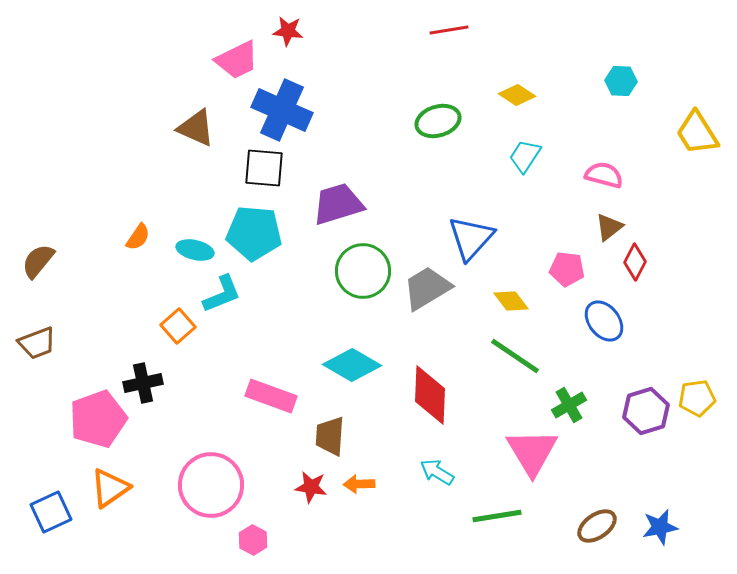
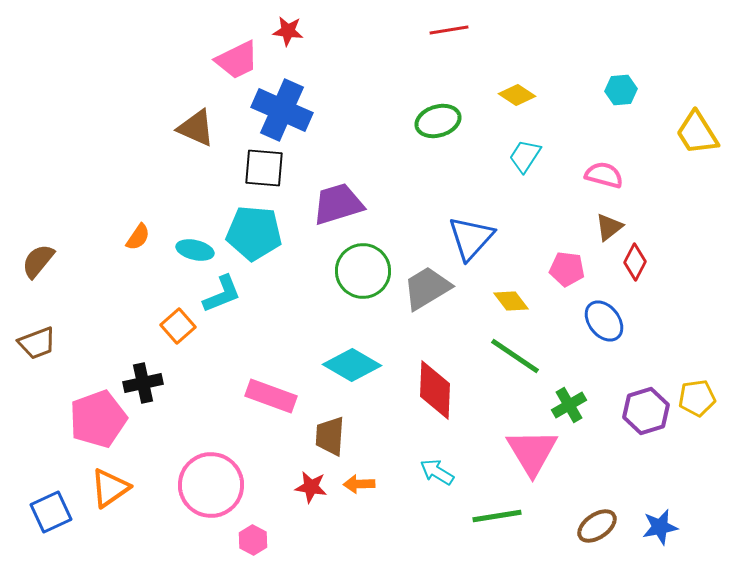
cyan hexagon at (621, 81): moved 9 px down; rotated 8 degrees counterclockwise
red diamond at (430, 395): moved 5 px right, 5 px up
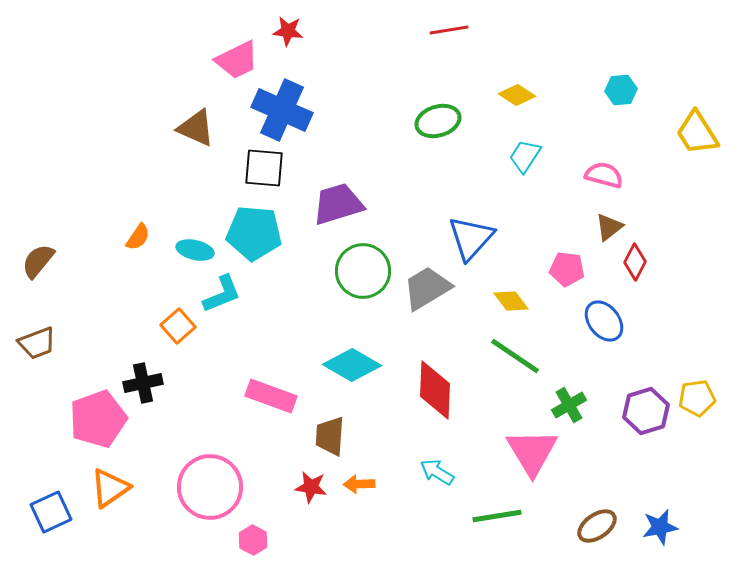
pink circle at (211, 485): moved 1 px left, 2 px down
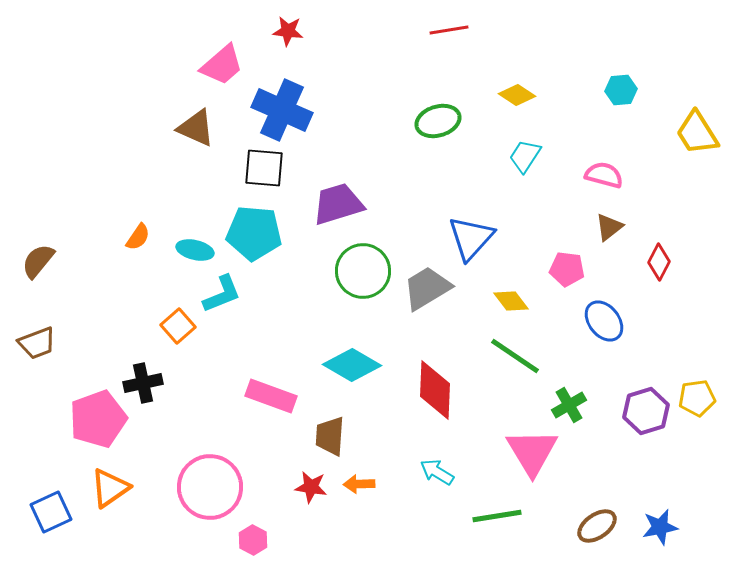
pink trapezoid at (237, 60): moved 15 px left, 5 px down; rotated 15 degrees counterclockwise
red diamond at (635, 262): moved 24 px right
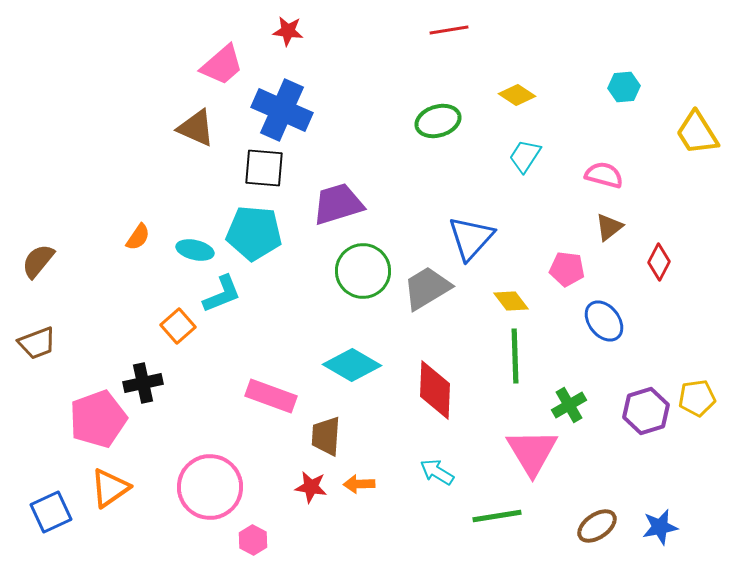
cyan hexagon at (621, 90): moved 3 px right, 3 px up
green line at (515, 356): rotated 54 degrees clockwise
brown trapezoid at (330, 436): moved 4 px left
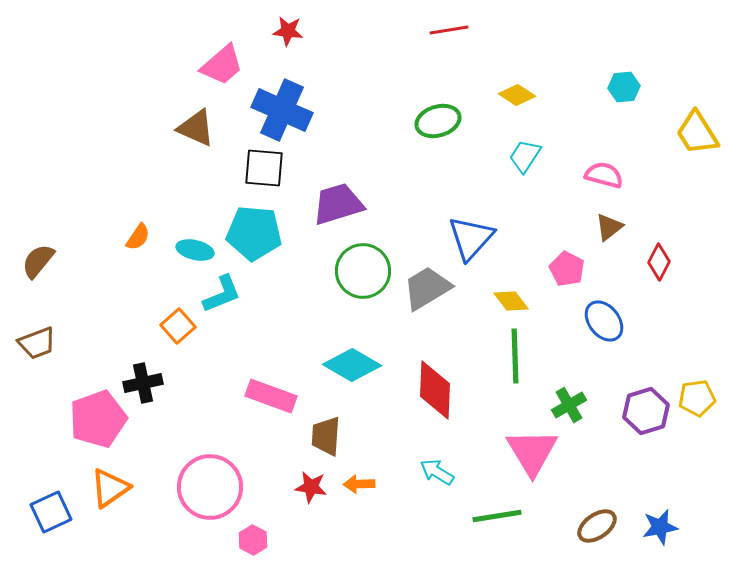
pink pentagon at (567, 269): rotated 20 degrees clockwise
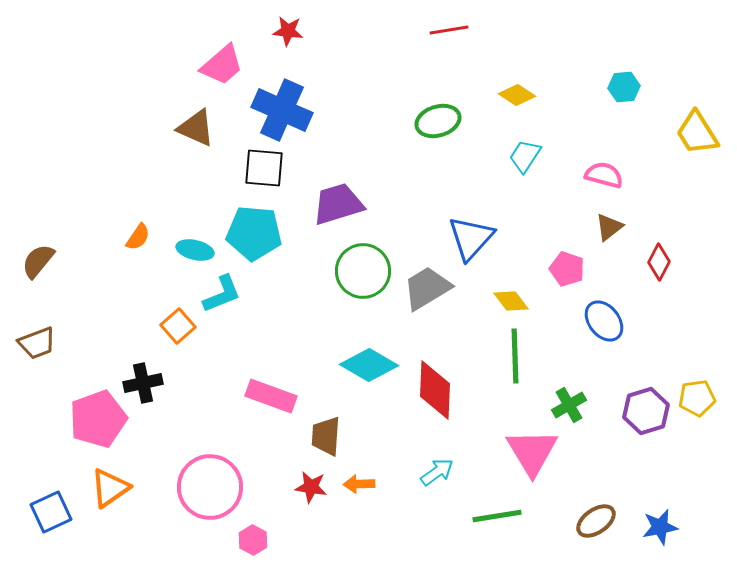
pink pentagon at (567, 269): rotated 8 degrees counterclockwise
cyan diamond at (352, 365): moved 17 px right
cyan arrow at (437, 472): rotated 112 degrees clockwise
brown ellipse at (597, 526): moved 1 px left, 5 px up
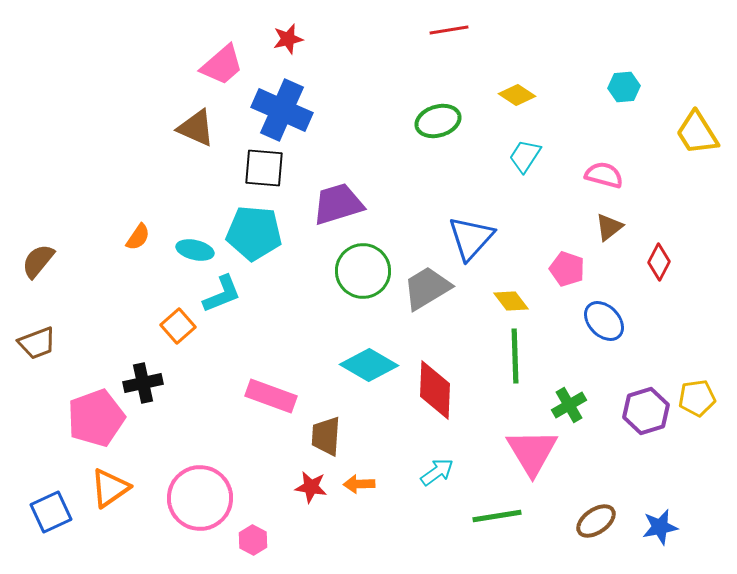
red star at (288, 31): moved 8 px down; rotated 20 degrees counterclockwise
blue ellipse at (604, 321): rotated 6 degrees counterclockwise
pink pentagon at (98, 419): moved 2 px left, 1 px up
pink circle at (210, 487): moved 10 px left, 11 px down
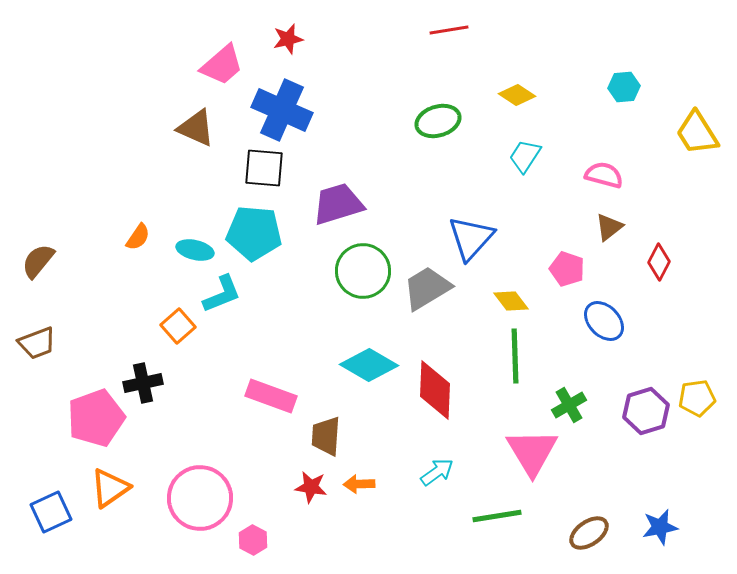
brown ellipse at (596, 521): moved 7 px left, 12 px down
